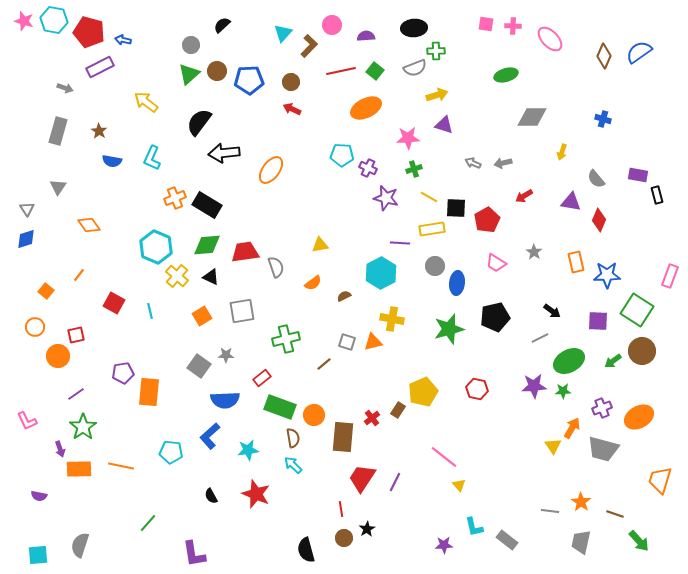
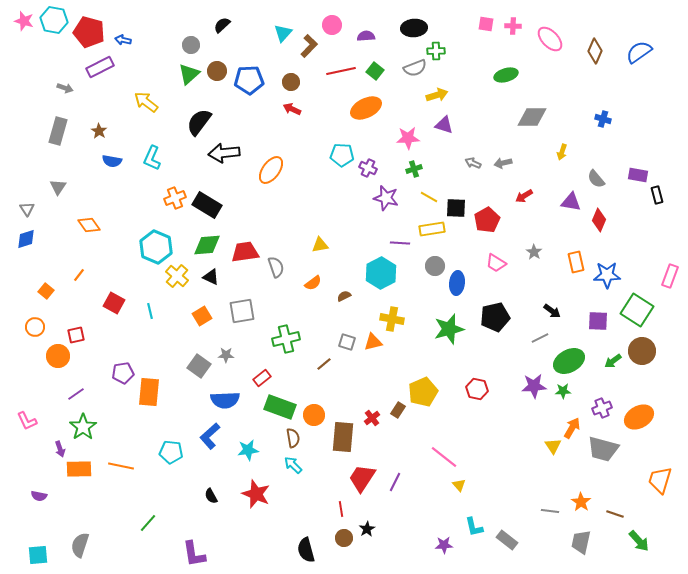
brown diamond at (604, 56): moved 9 px left, 5 px up
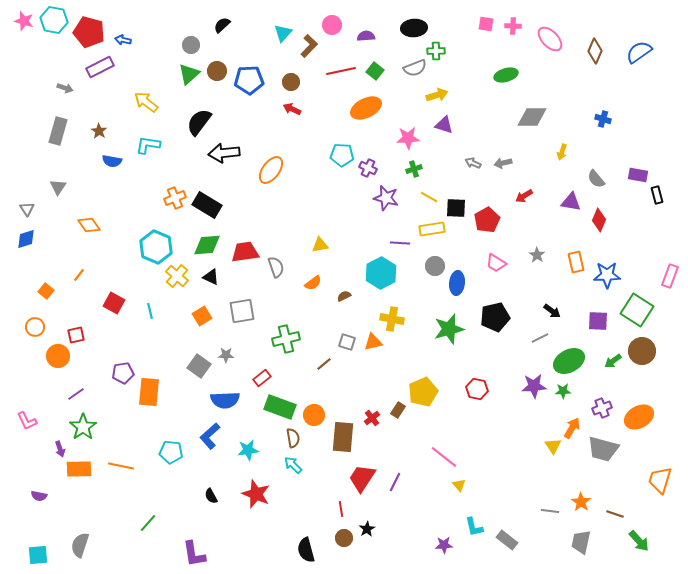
cyan L-shape at (152, 158): moved 4 px left, 13 px up; rotated 75 degrees clockwise
gray star at (534, 252): moved 3 px right, 3 px down
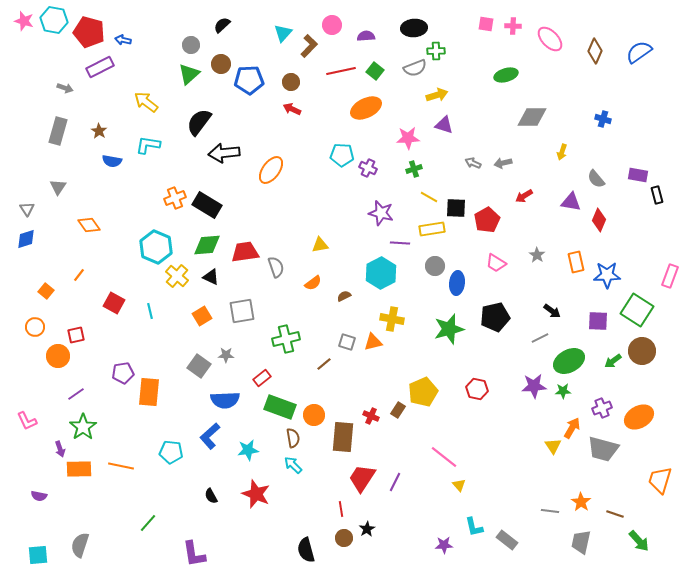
brown circle at (217, 71): moved 4 px right, 7 px up
purple star at (386, 198): moved 5 px left, 15 px down
red cross at (372, 418): moved 1 px left, 2 px up; rotated 28 degrees counterclockwise
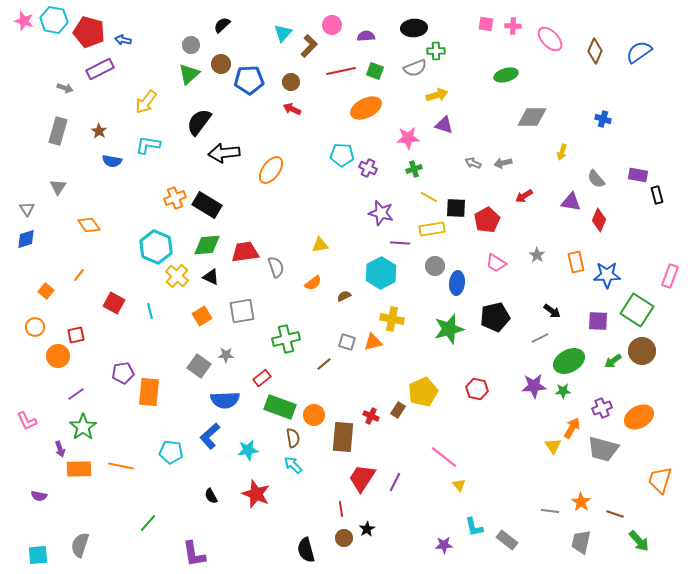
purple rectangle at (100, 67): moved 2 px down
green square at (375, 71): rotated 18 degrees counterclockwise
yellow arrow at (146, 102): rotated 90 degrees counterclockwise
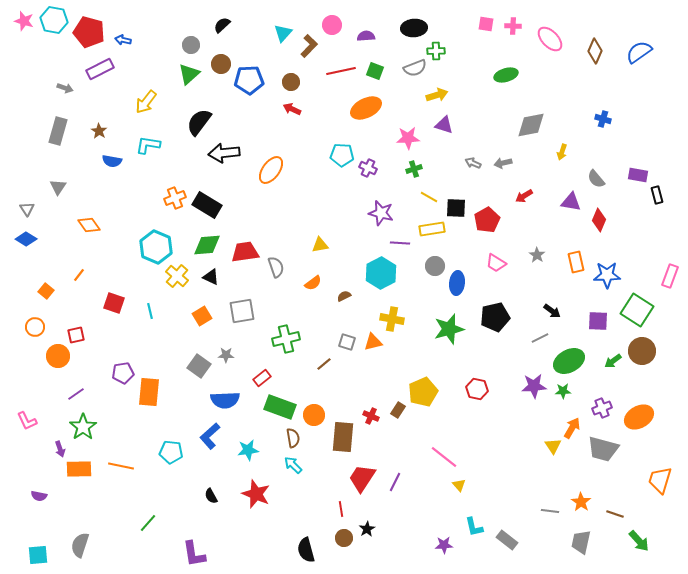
gray diamond at (532, 117): moved 1 px left, 8 px down; rotated 12 degrees counterclockwise
blue diamond at (26, 239): rotated 50 degrees clockwise
red square at (114, 303): rotated 10 degrees counterclockwise
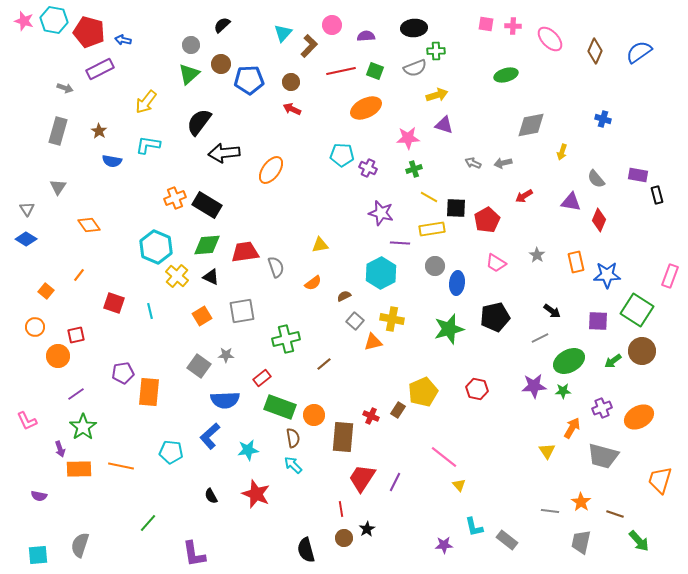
gray square at (347, 342): moved 8 px right, 21 px up; rotated 24 degrees clockwise
yellow triangle at (553, 446): moved 6 px left, 5 px down
gray trapezoid at (603, 449): moved 7 px down
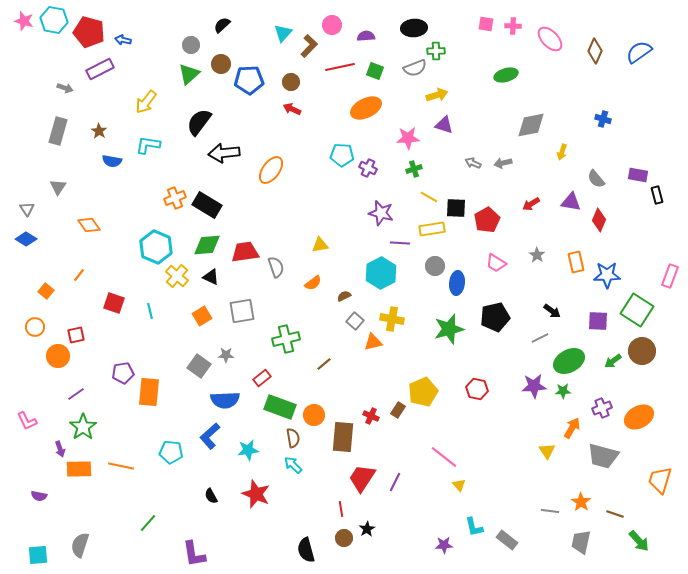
red line at (341, 71): moved 1 px left, 4 px up
red arrow at (524, 196): moved 7 px right, 8 px down
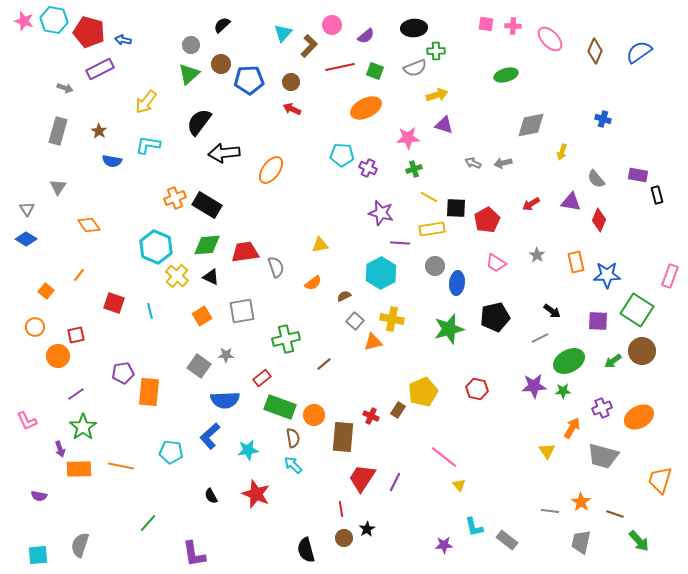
purple semicircle at (366, 36): rotated 144 degrees clockwise
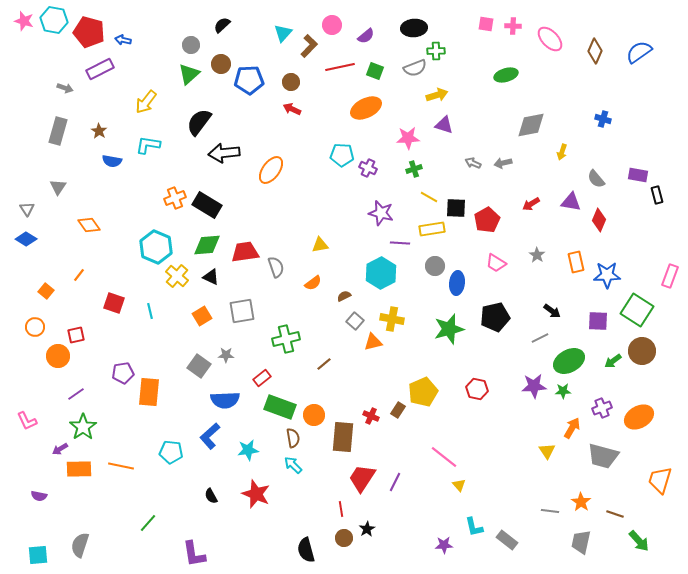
purple arrow at (60, 449): rotated 77 degrees clockwise
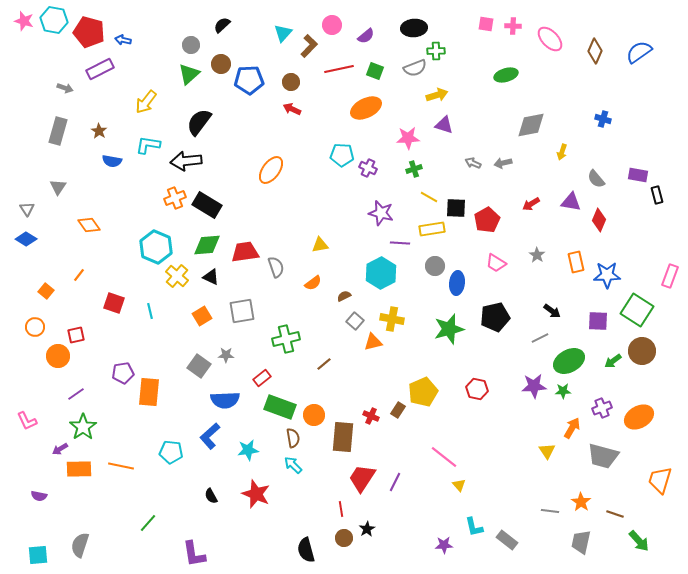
red line at (340, 67): moved 1 px left, 2 px down
black arrow at (224, 153): moved 38 px left, 8 px down
